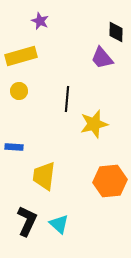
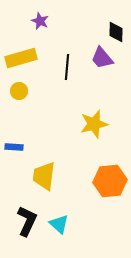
yellow rectangle: moved 2 px down
black line: moved 32 px up
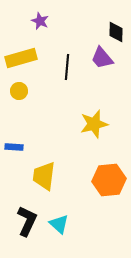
orange hexagon: moved 1 px left, 1 px up
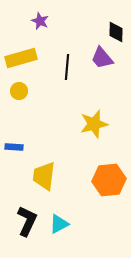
cyan triangle: rotated 50 degrees clockwise
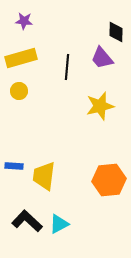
purple star: moved 16 px left; rotated 18 degrees counterclockwise
yellow star: moved 6 px right, 18 px up
blue rectangle: moved 19 px down
black L-shape: rotated 72 degrees counterclockwise
